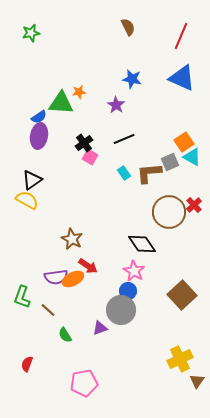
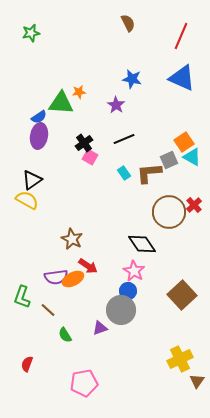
brown semicircle: moved 4 px up
gray square: moved 1 px left, 2 px up
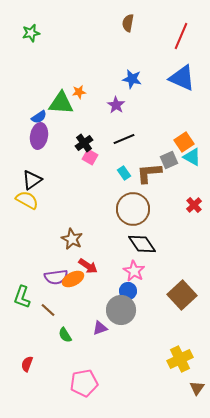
brown semicircle: rotated 144 degrees counterclockwise
brown circle: moved 36 px left, 3 px up
brown triangle: moved 7 px down
